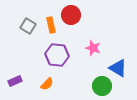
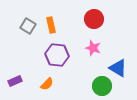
red circle: moved 23 px right, 4 px down
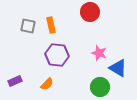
red circle: moved 4 px left, 7 px up
gray square: rotated 21 degrees counterclockwise
pink star: moved 6 px right, 5 px down
green circle: moved 2 px left, 1 px down
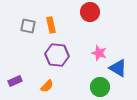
orange semicircle: moved 2 px down
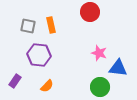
purple hexagon: moved 18 px left
blue triangle: rotated 24 degrees counterclockwise
purple rectangle: rotated 32 degrees counterclockwise
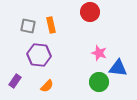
green circle: moved 1 px left, 5 px up
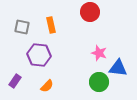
gray square: moved 6 px left, 1 px down
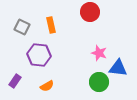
gray square: rotated 14 degrees clockwise
orange semicircle: rotated 16 degrees clockwise
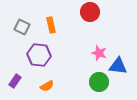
blue triangle: moved 2 px up
